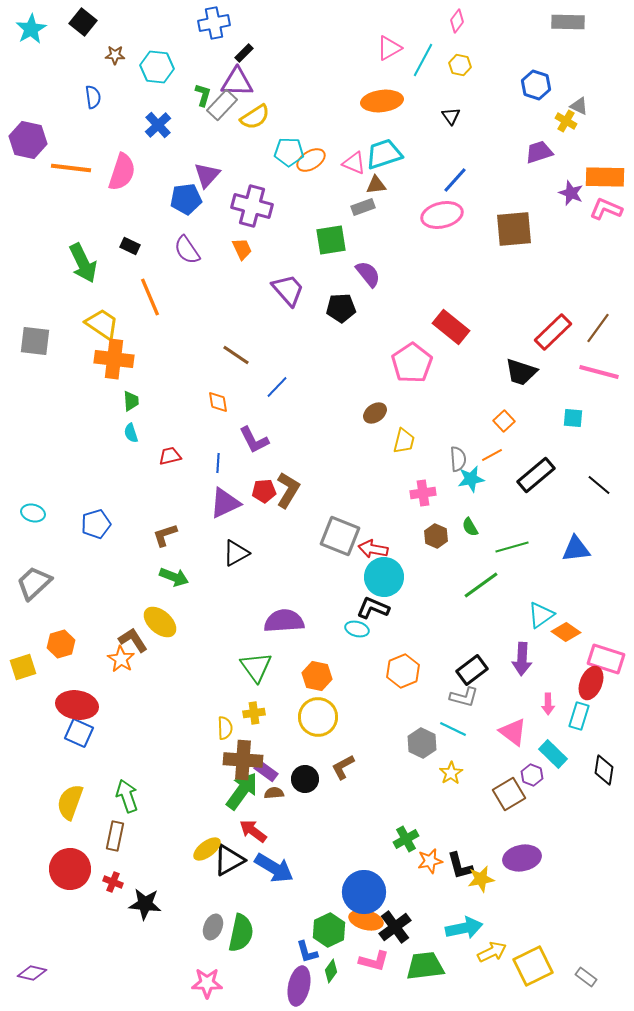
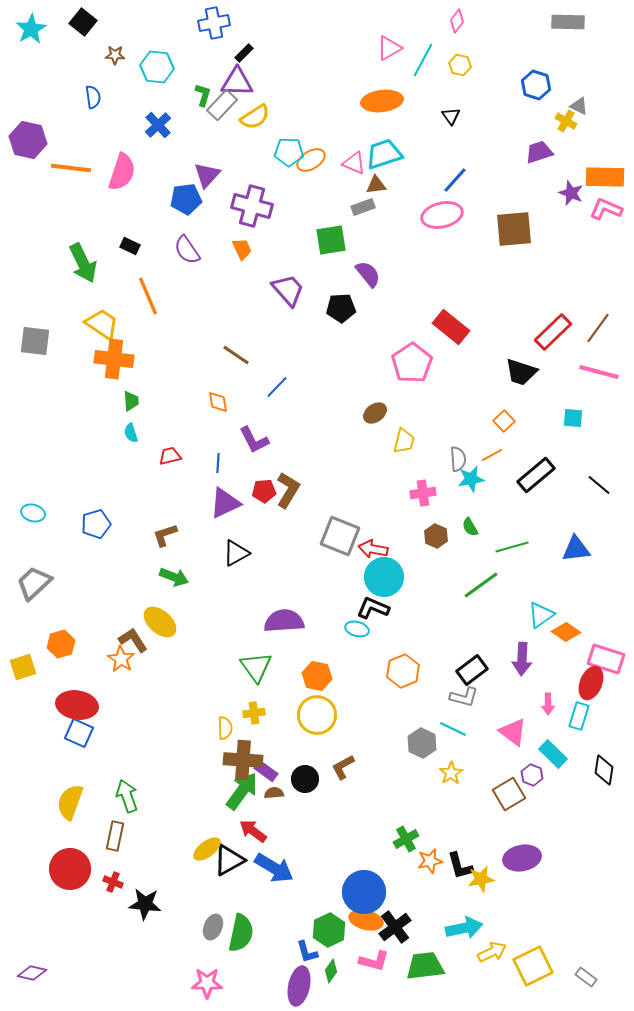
orange line at (150, 297): moved 2 px left, 1 px up
yellow circle at (318, 717): moved 1 px left, 2 px up
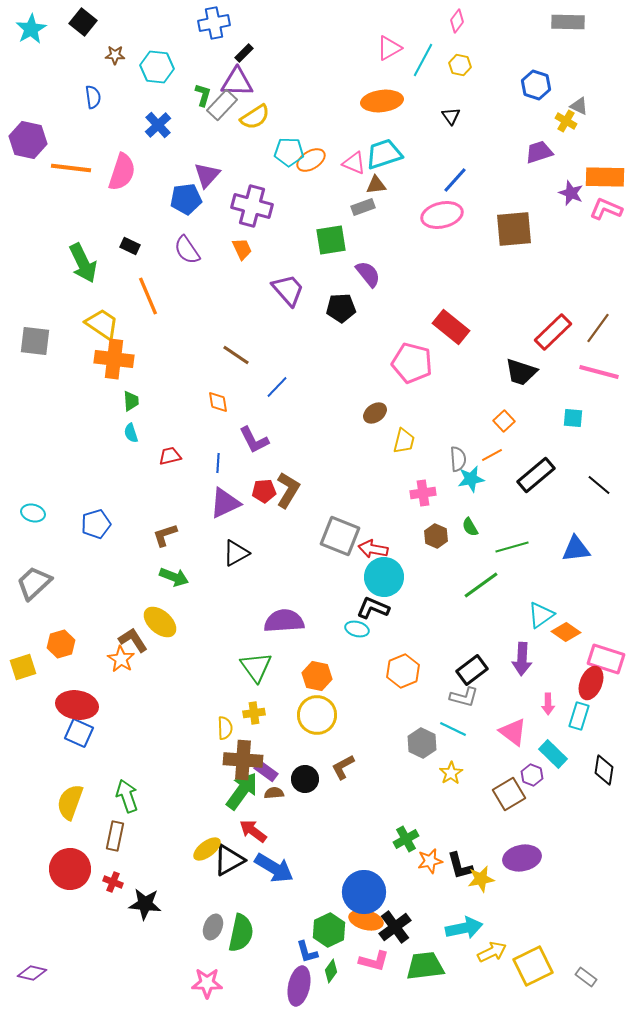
pink pentagon at (412, 363): rotated 24 degrees counterclockwise
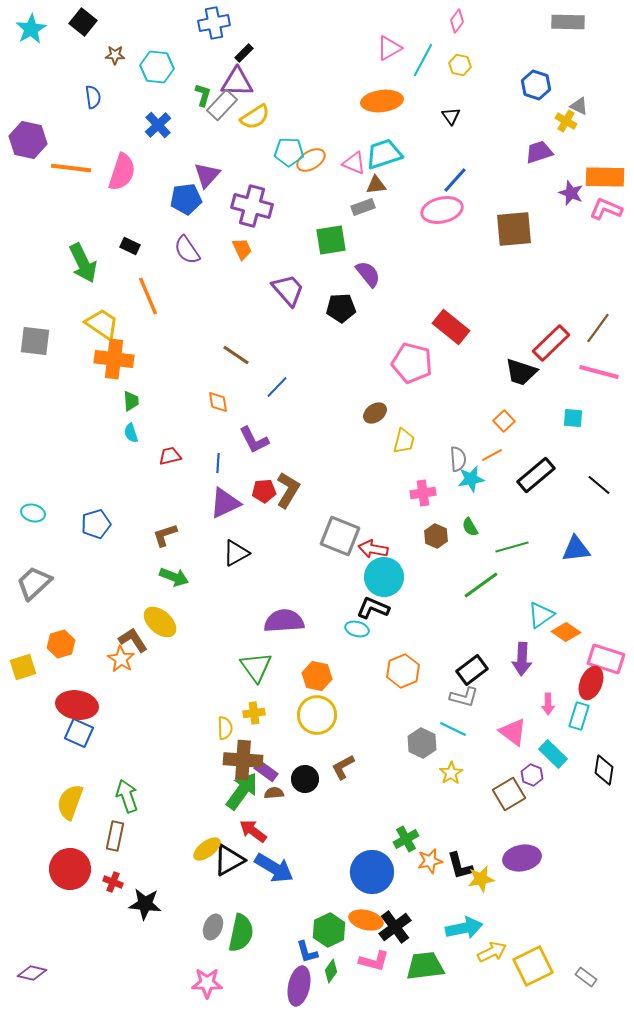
pink ellipse at (442, 215): moved 5 px up
red rectangle at (553, 332): moved 2 px left, 11 px down
blue circle at (364, 892): moved 8 px right, 20 px up
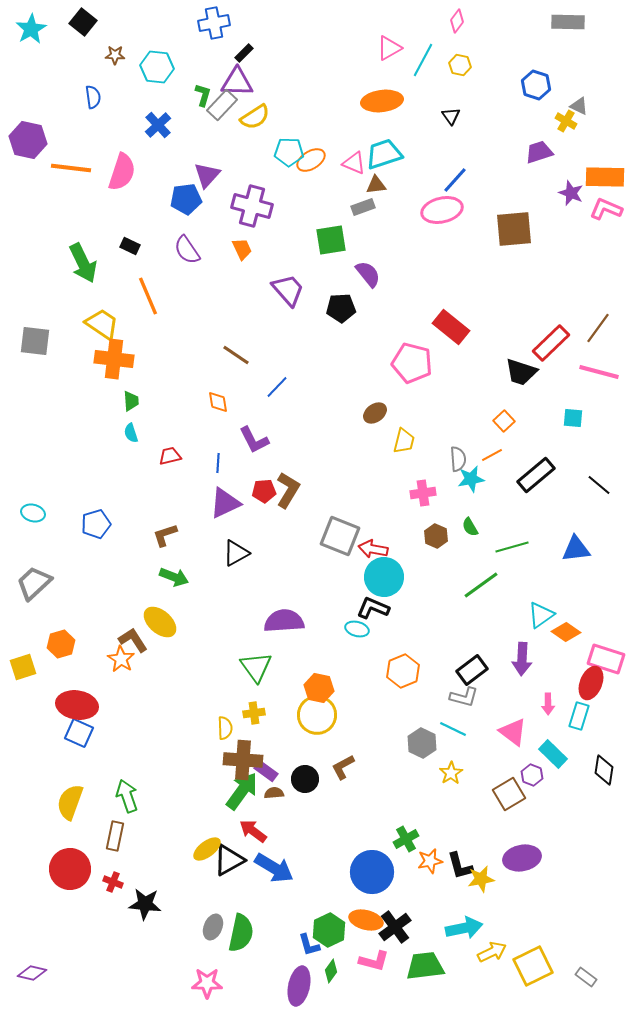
orange hexagon at (317, 676): moved 2 px right, 12 px down
blue L-shape at (307, 952): moved 2 px right, 7 px up
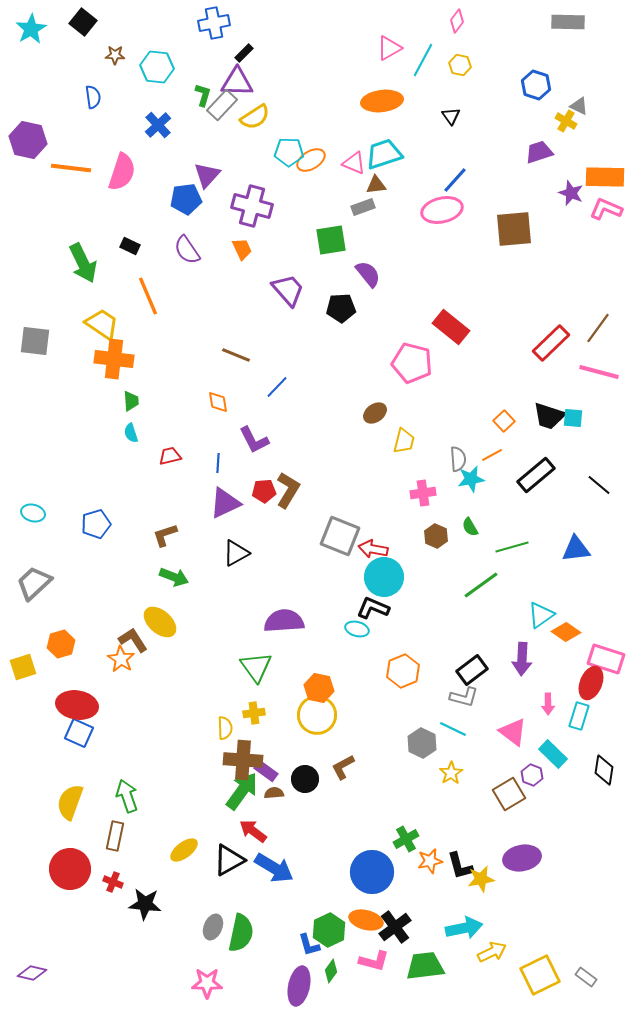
brown line at (236, 355): rotated 12 degrees counterclockwise
black trapezoid at (521, 372): moved 28 px right, 44 px down
yellow ellipse at (207, 849): moved 23 px left, 1 px down
yellow square at (533, 966): moved 7 px right, 9 px down
